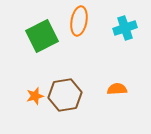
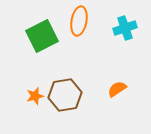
orange semicircle: rotated 30 degrees counterclockwise
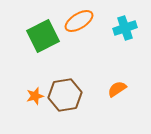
orange ellipse: rotated 48 degrees clockwise
green square: moved 1 px right
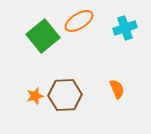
green square: rotated 12 degrees counterclockwise
orange semicircle: rotated 102 degrees clockwise
brown hexagon: rotated 8 degrees clockwise
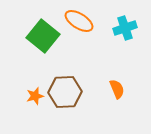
orange ellipse: rotated 64 degrees clockwise
green square: rotated 12 degrees counterclockwise
brown hexagon: moved 3 px up
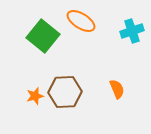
orange ellipse: moved 2 px right
cyan cross: moved 7 px right, 3 px down
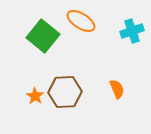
orange star: rotated 24 degrees counterclockwise
